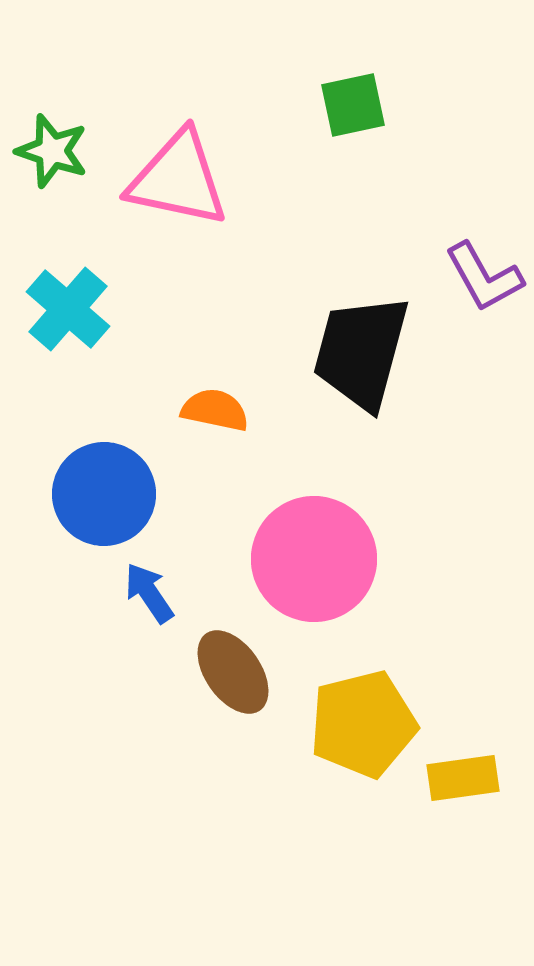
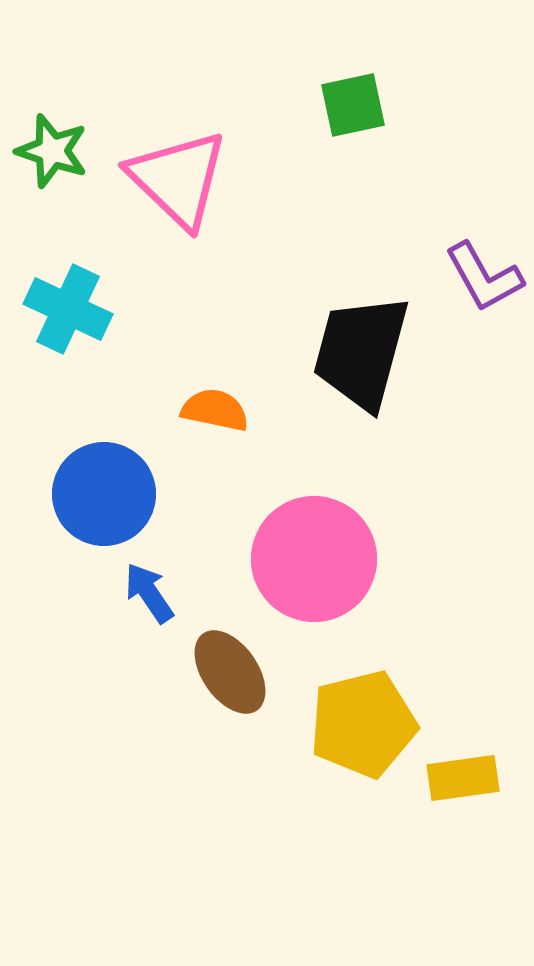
pink triangle: rotated 32 degrees clockwise
cyan cross: rotated 16 degrees counterclockwise
brown ellipse: moved 3 px left
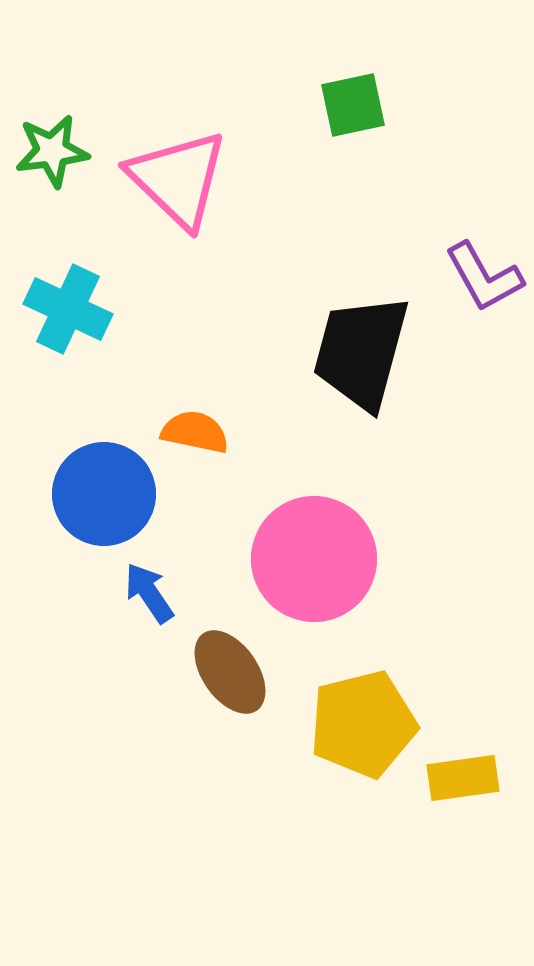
green star: rotated 26 degrees counterclockwise
orange semicircle: moved 20 px left, 22 px down
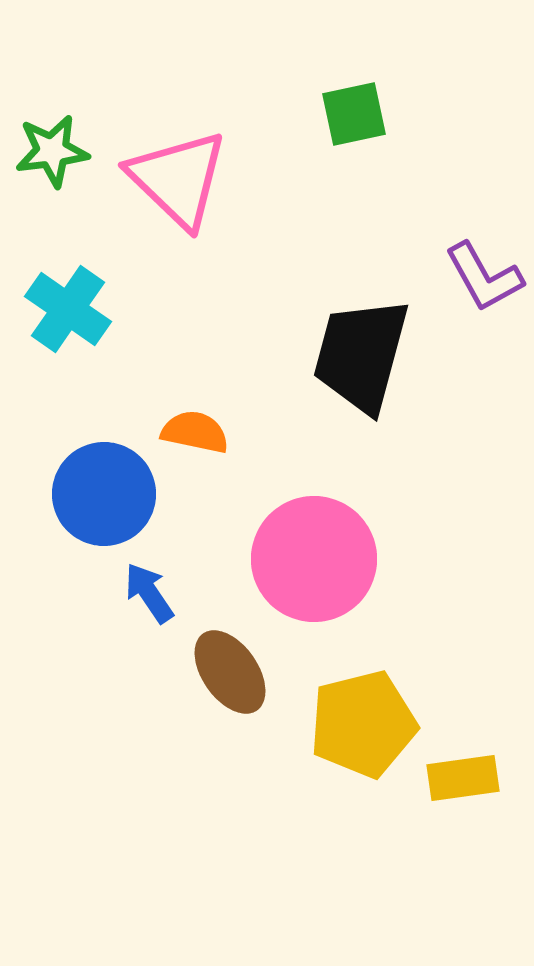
green square: moved 1 px right, 9 px down
cyan cross: rotated 10 degrees clockwise
black trapezoid: moved 3 px down
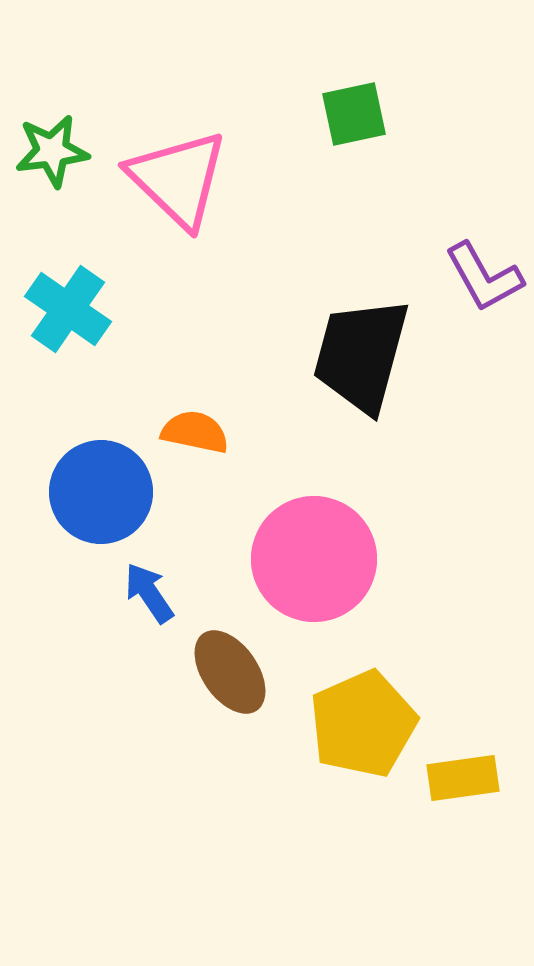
blue circle: moved 3 px left, 2 px up
yellow pentagon: rotated 10 degrees counterclockwise
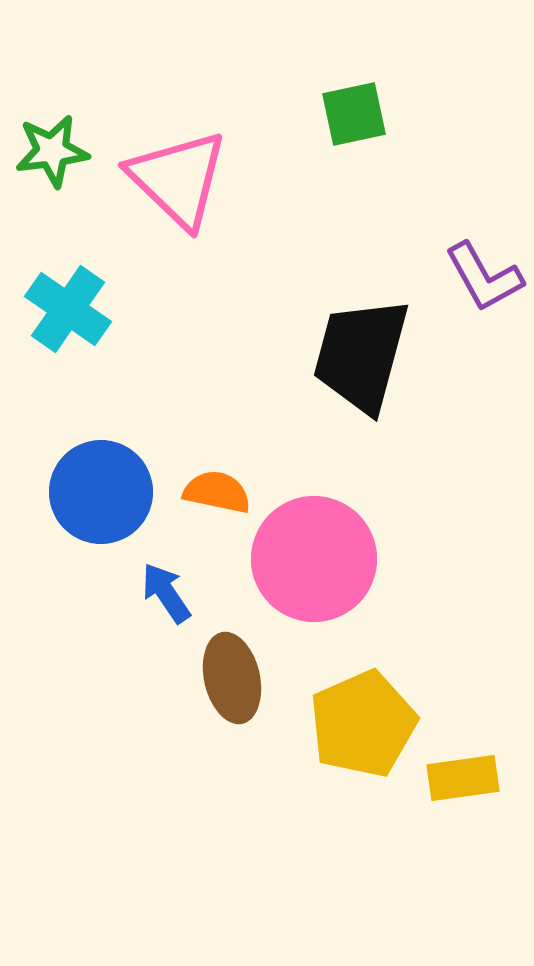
orange semicircle: moved 22 px right, 60 px down
blue arrow: moved 17 px right
brown ellipse: moved 2 px right, 6 px down; rotated 22 degrees clockwise
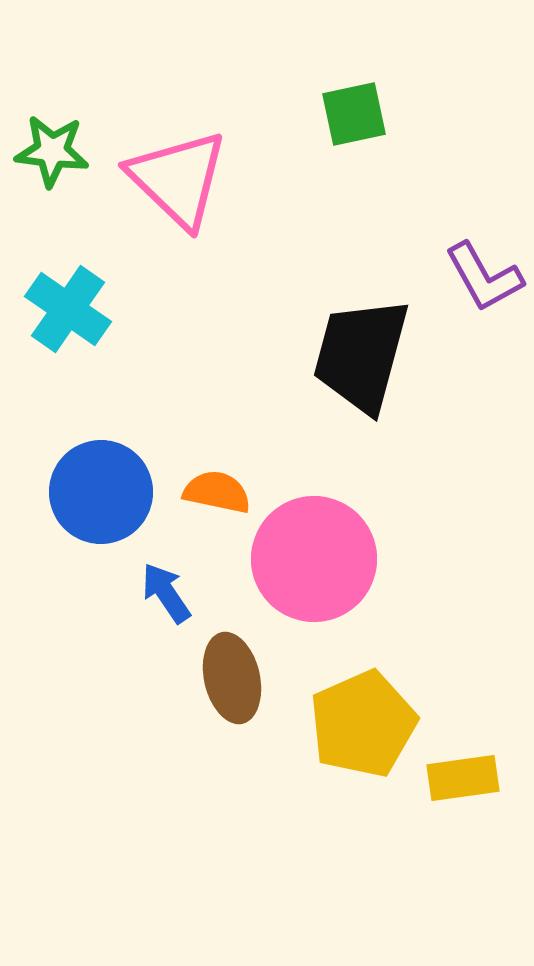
green star: rotated 14 degrees clockwise
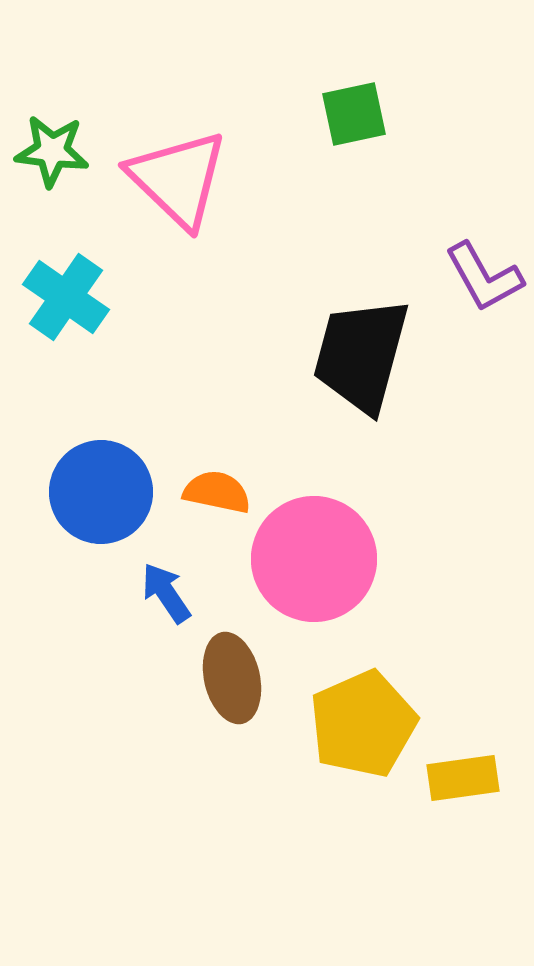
cyan cross: moved 2 px left, 12 px up
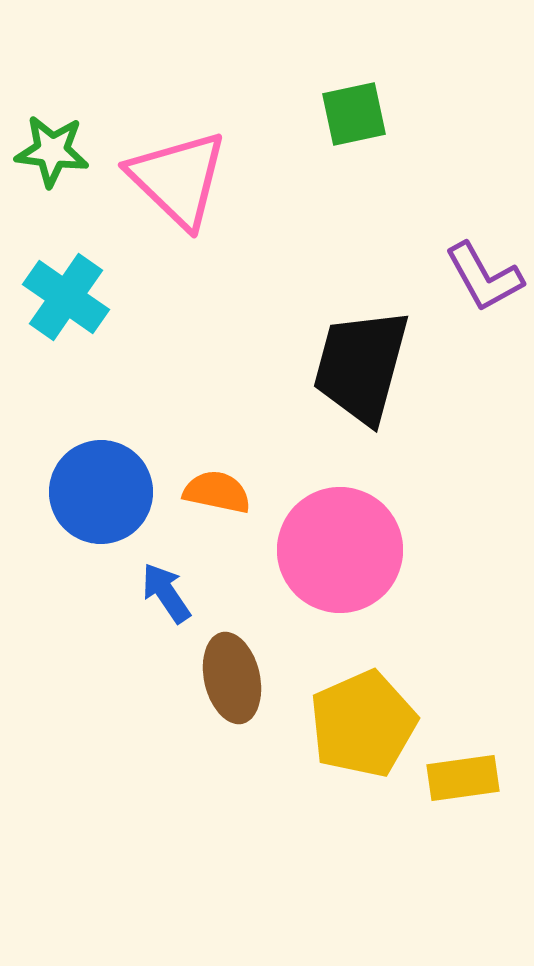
black trapezoid: moved 11 px down
pink circle: moved 26 px right, 9 px up
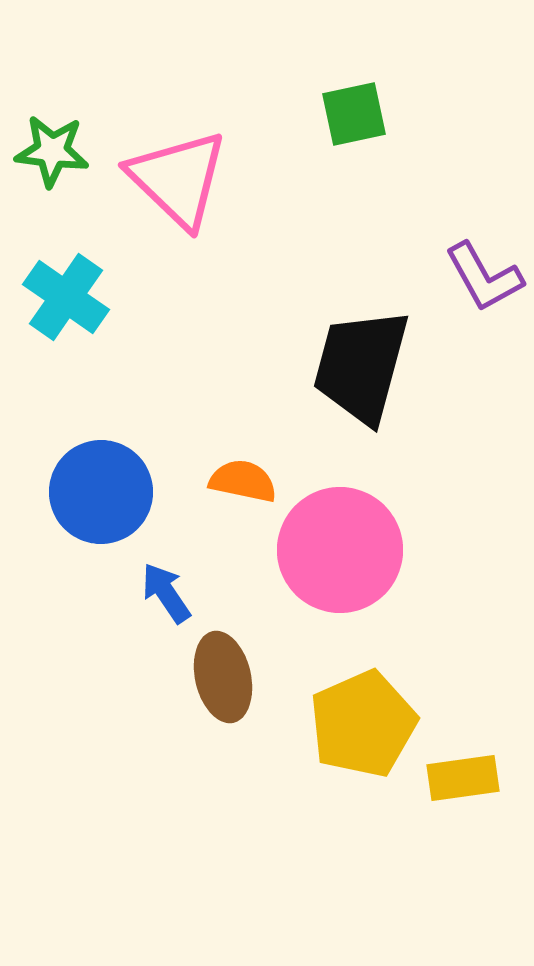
orange semicircle: moved 26 px right, 11 px up
brown ellipse: moved 9 px left, 1 px up
